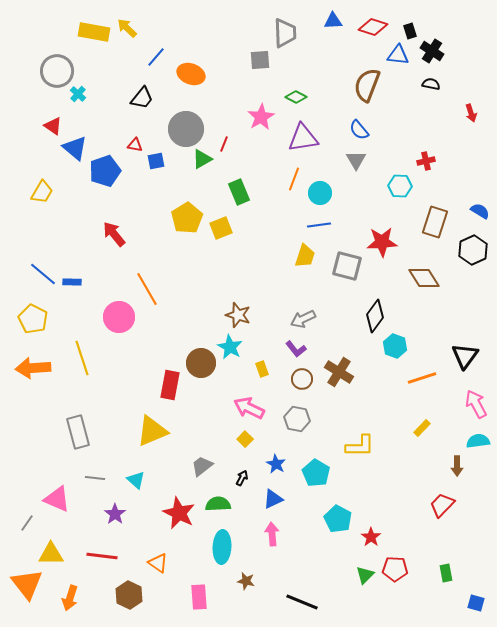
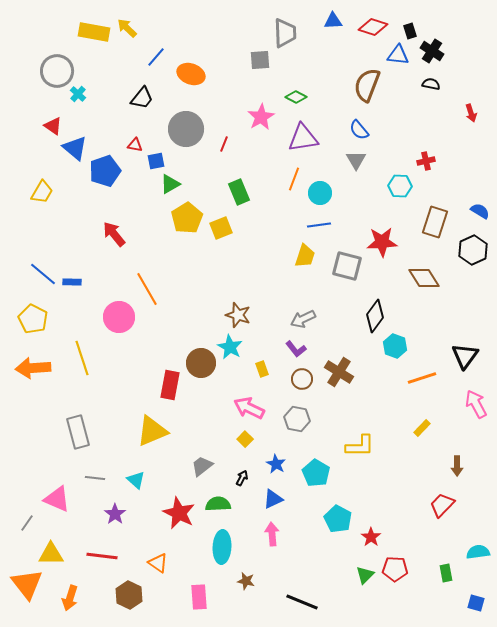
green triangle at (202, 159): moved 32 px left, 25 px down
cyan semicircle at (478, 441): moved 111 px down
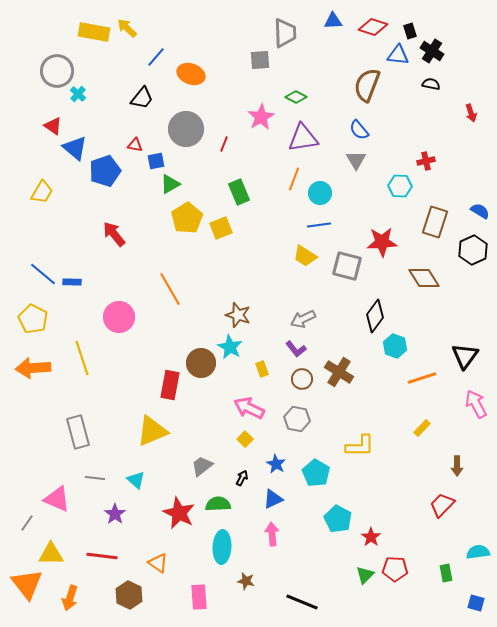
yellow trapezoid at (305, 256): rotated 105 degrees clockwise
orange line at (147, 289): moved 23 px right
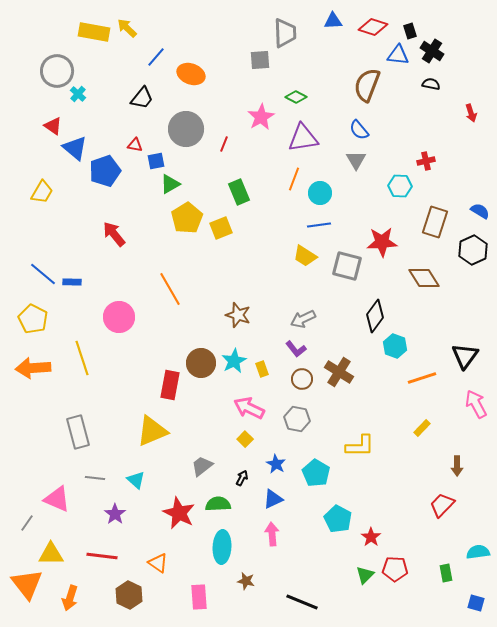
cyan star at (230, 347): moved 4 px right, 14 px down; rotated 15 degrees clockwise
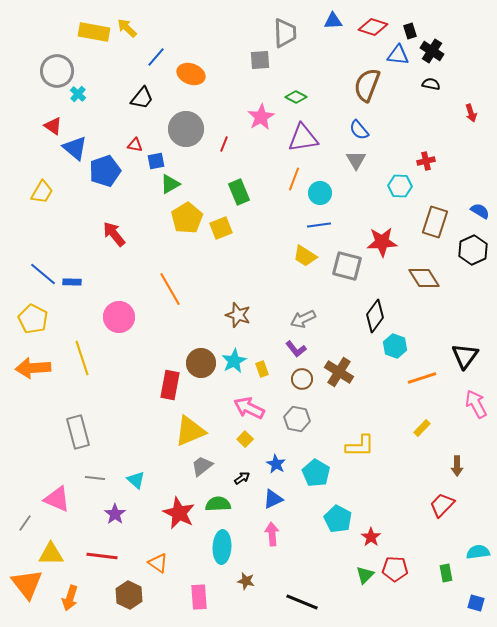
yellow triangle at (152, 431): moved 38 px right
black arrow at (242, 478): rotated 28 degrees clockwise
gray line at (27, 523): moved 2 px left
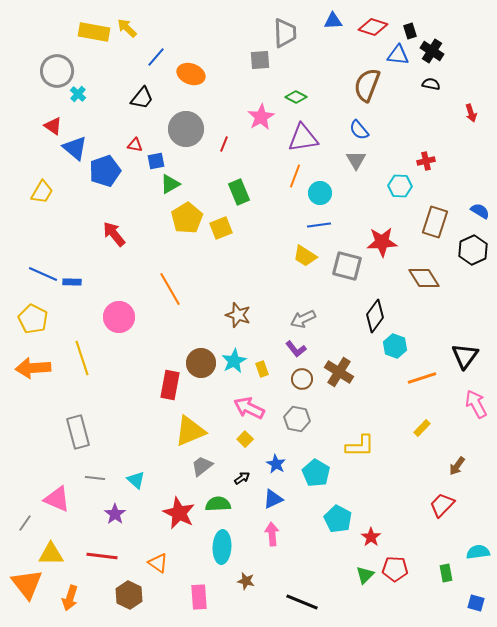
orange line at (294, 179): moved 1 px right, 3 px up
blue line at (43, 274): rotated 16 degrees counterclockwise
brown arrow at (457, 466): rotated 36 degrees clockwise
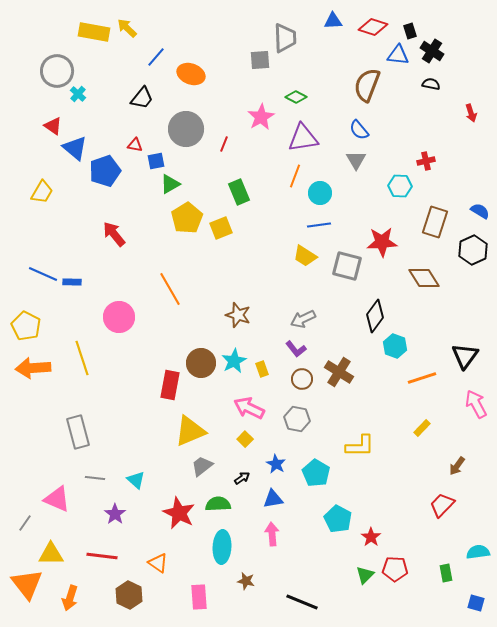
gray trapezoid at (285, 33): moved 5 px down
yellow pentagon at (33, 319): moved 7 px left, 7 px down
blue triangle at (273, 499): rotated 15 degrees clockwise
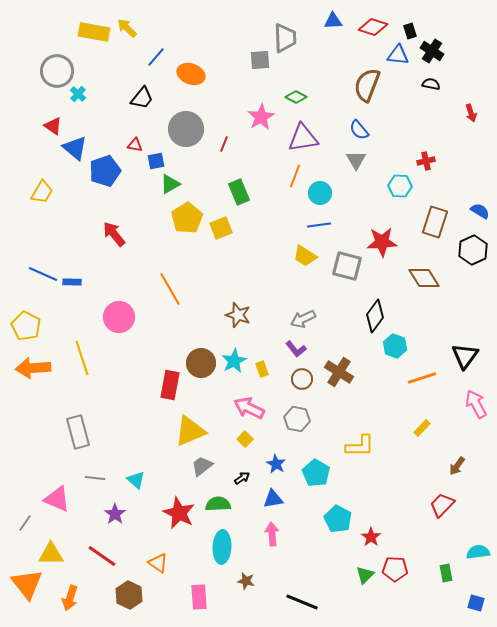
red line at (102, 556): rotated 28 degrees clockwise
